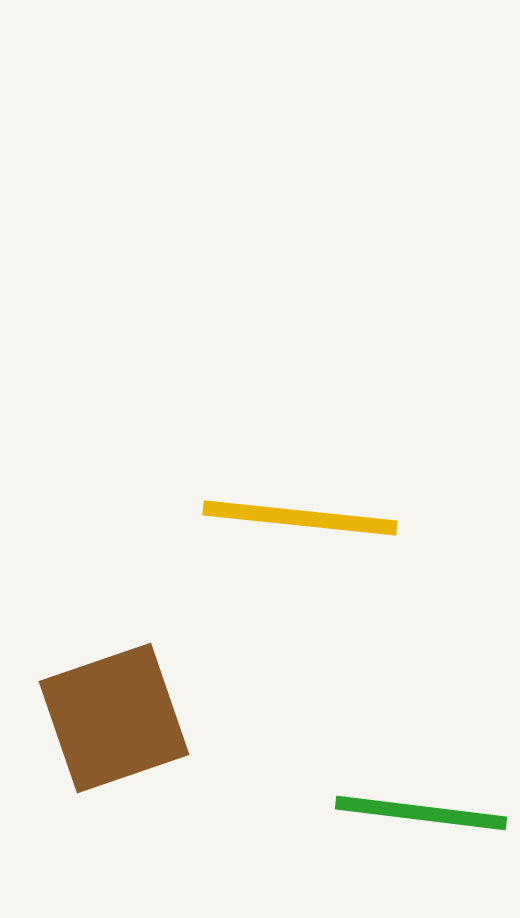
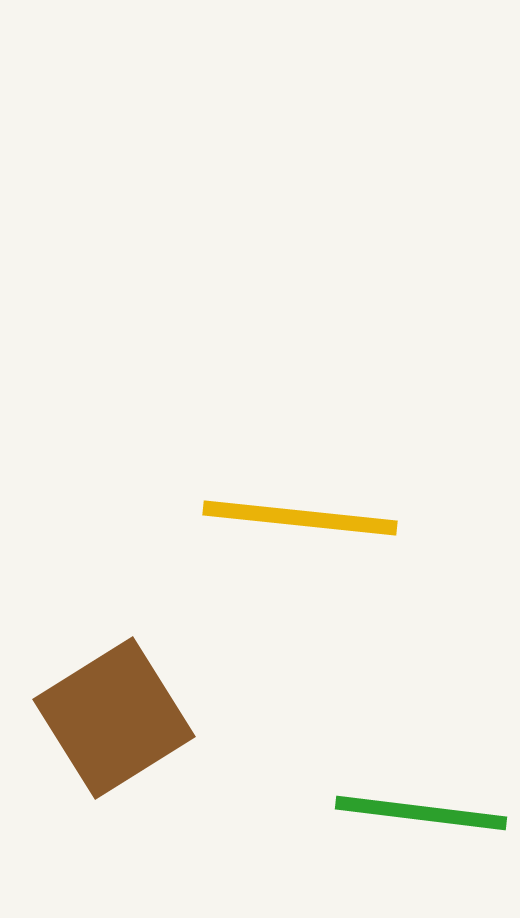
brown square: rotated 13 degrees counterclockwise
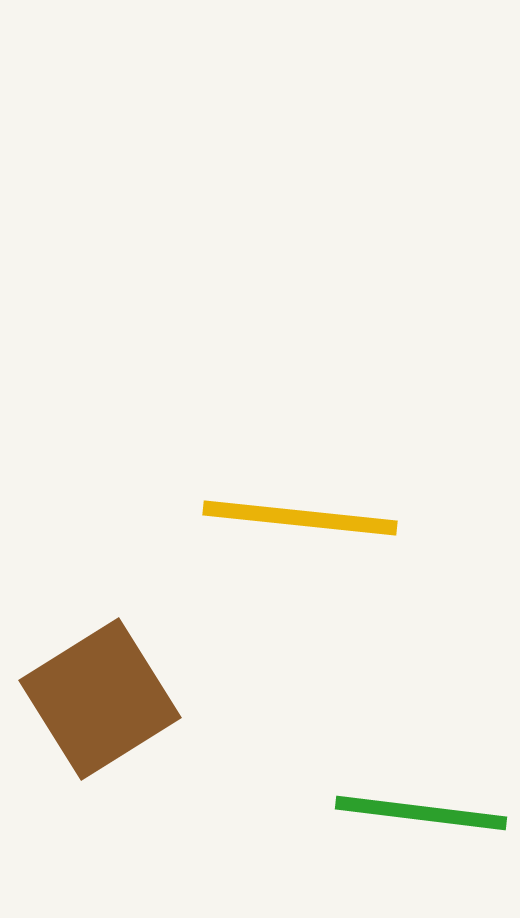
brown square: moved 14 px left, 19 px up
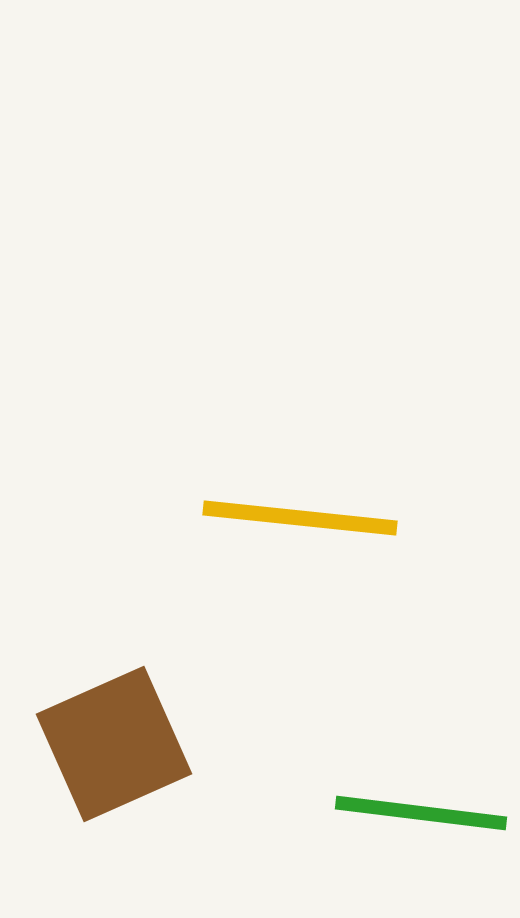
brown square: moved 14 px right, 45 px down; rotated 8 degrees clockwise
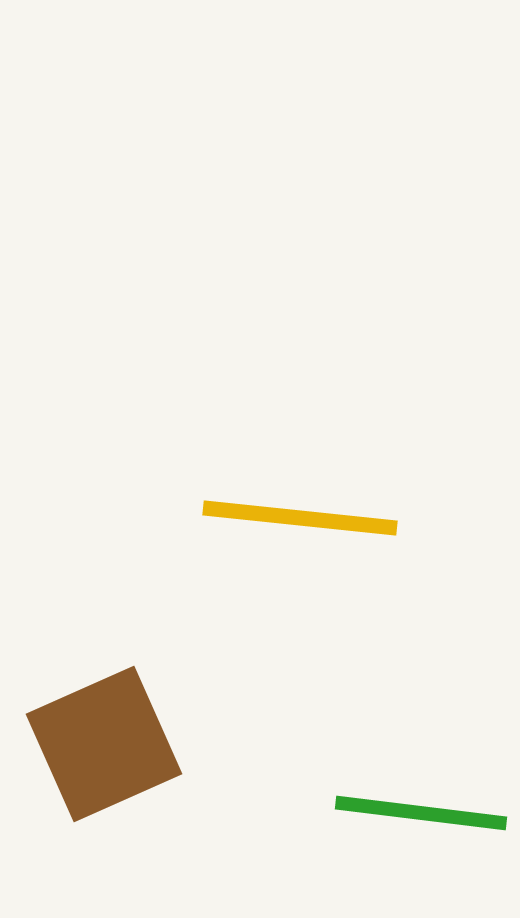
brown square: moved 10 px left
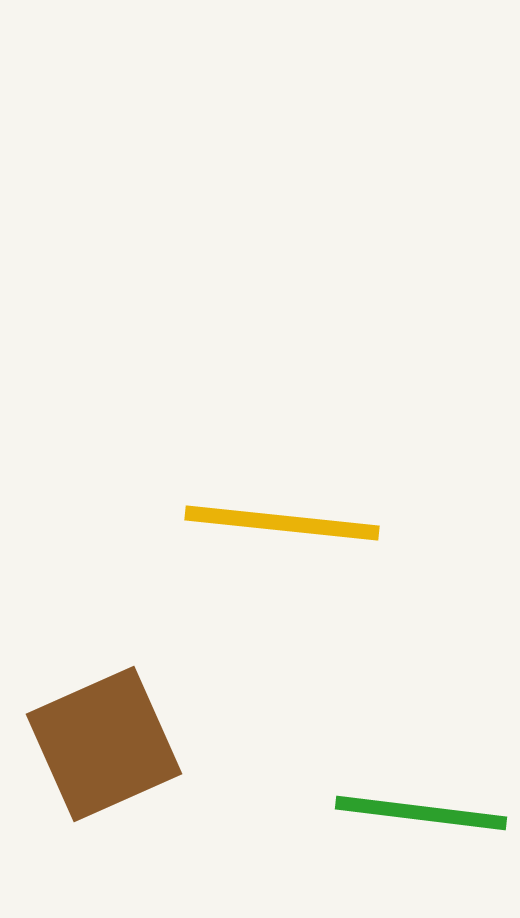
yellow line: moved 18 px left, 5 px down
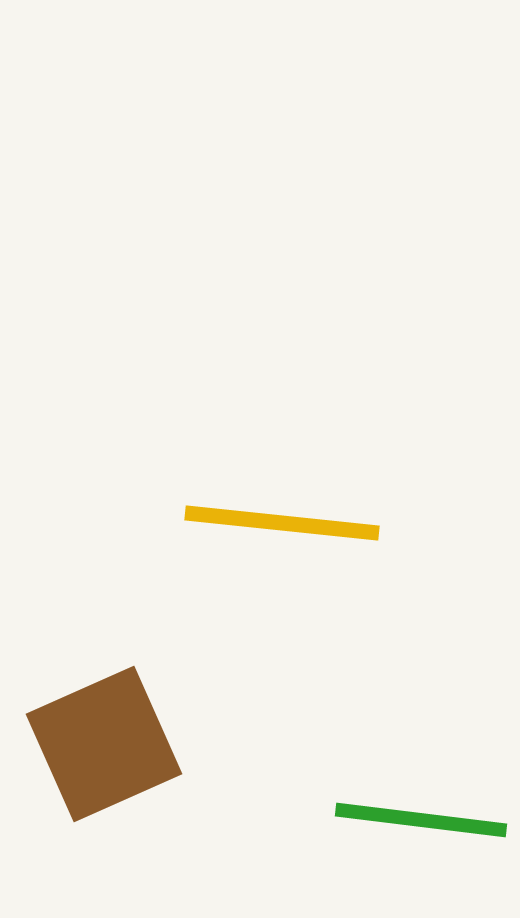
green line: moved 7 px down
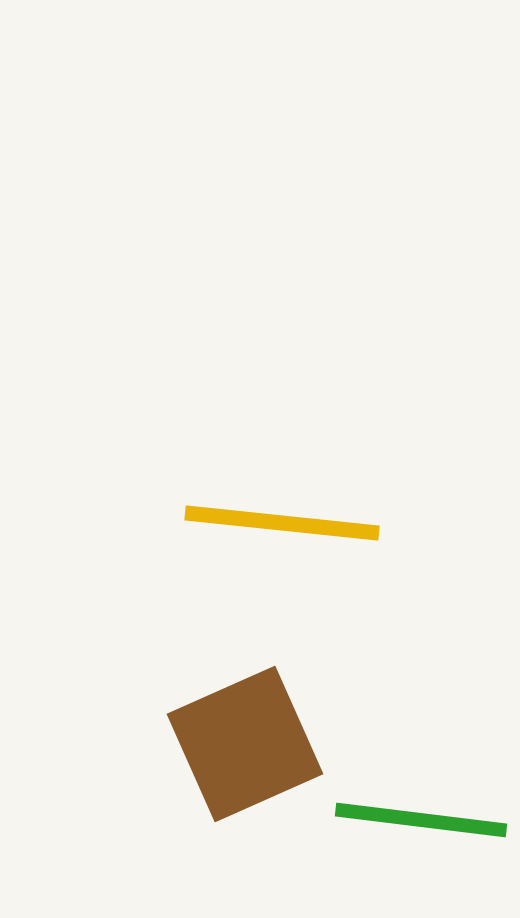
brown square: moved 141 px right
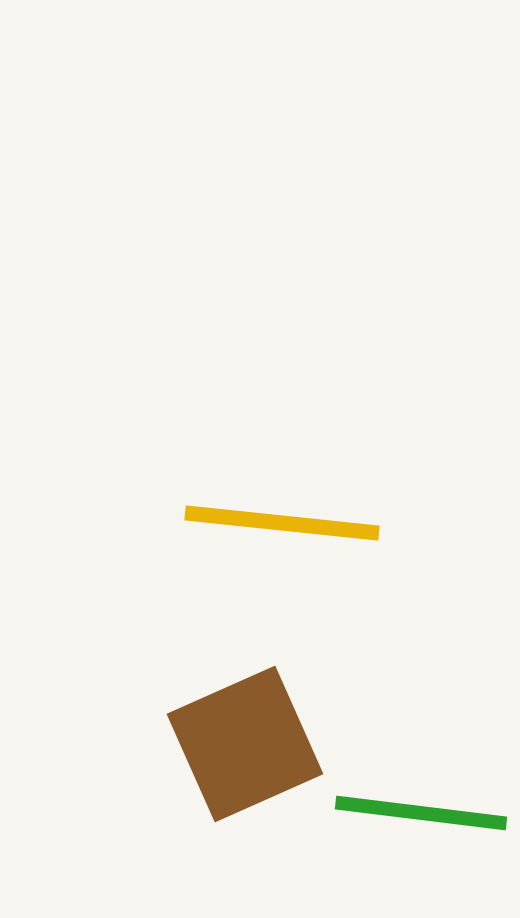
green line: moved 7 px up
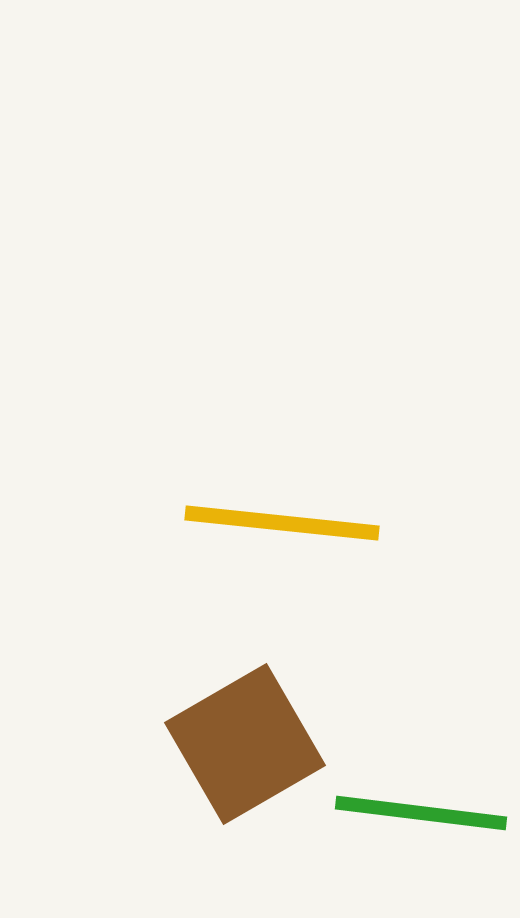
brown square: rotated 6 degrees counterclockwise
